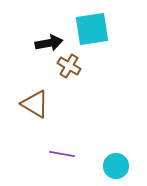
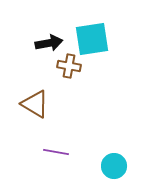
cyan square: moved 10 px down
brown cross: rotated 20 degrees counterclockwise
purple line: moved 6 px left, 2 px up
cyan circle: moved 2 px left
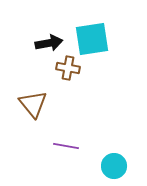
brown cross: moved 1 px left, 2 px down
brown triangle: moved 2 px left; rotated 20 degrees clockwise
purple line: moved 10 px right, 6 px up
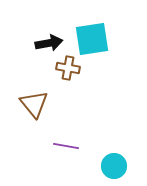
brown triangle: moved 1 px right
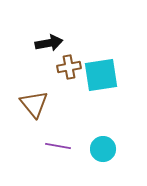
cyan square: moved 9 px right, 36 px down
brown cross: moved 1 px right, 1 px up; rotated 20 degrees counterclockwise
purple line: moved 8 px left
cyan circle: moved 11 px left, 17 px up
